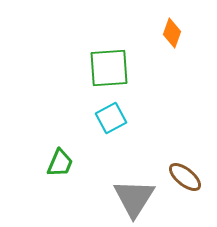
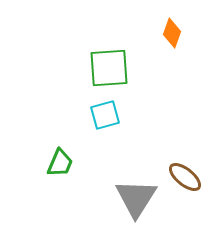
cyan square: moved 6 px left, 3 px up; rotated 12 degrees clockwise
gray triangle: moved 2 px right
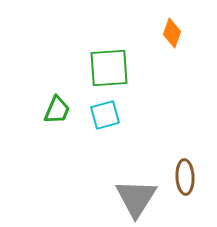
green trapezoid: moved 3 px left, 53 px up
brown ellipse: rotated 48 degrees clockwise
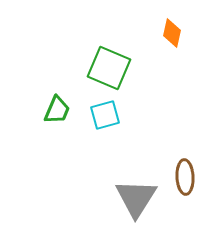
orange diamond: rotated 8 degrees counterclockwise
green square: rotated 27 degrees clockwise
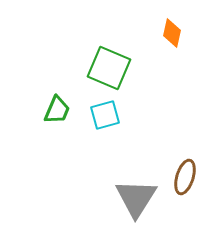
brown ellipse: rotated 20 degrees clockwise
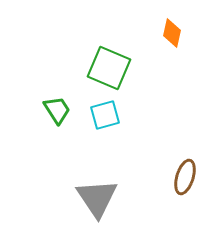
green trapezoid: rotated 56 degrees counterclockwise
gray triangle: moved 39 px left; rotated 6 degrees counterclockwise
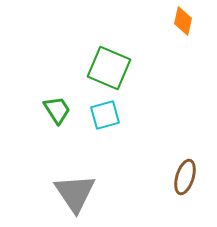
orange diamond: moved 11 px right, 12 px up
gray triangle: moved 22 px left, 5 px up
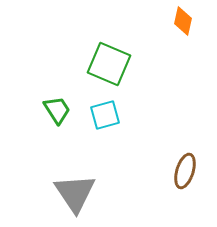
green square: moved 4 px up
brown ellipse: moved 6 px up
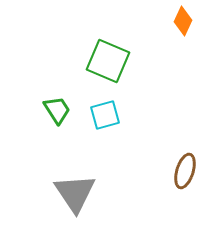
orange diamond: rotated 12 degrees clockwise
green square: moved 1 px left, 3 px up
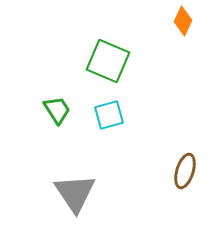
cyan square: moved 4 px right
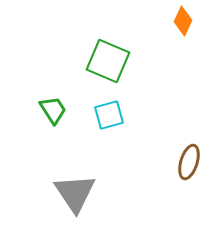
green trapezoid: moved 4 px left
brown ellipse: moved 4 px right, 9 px up
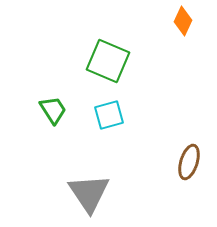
gray triangle: moved 14 px right
